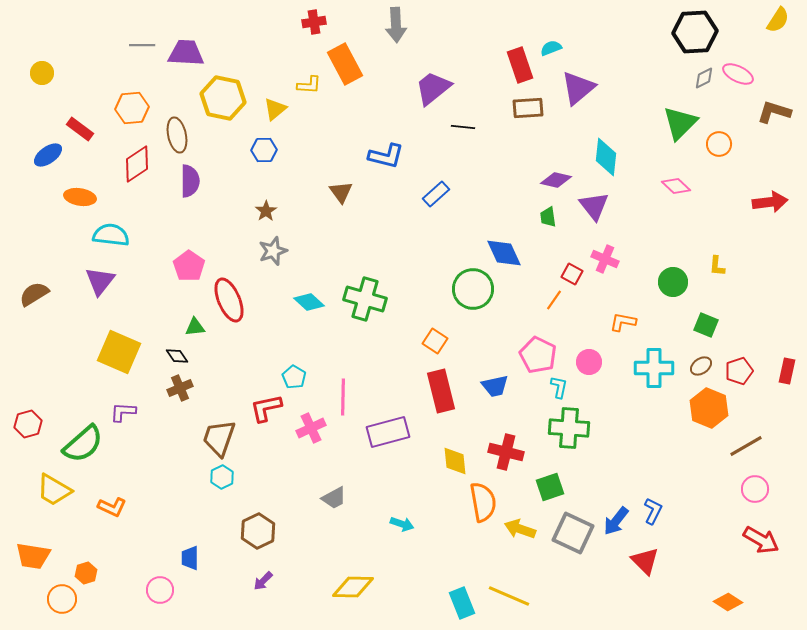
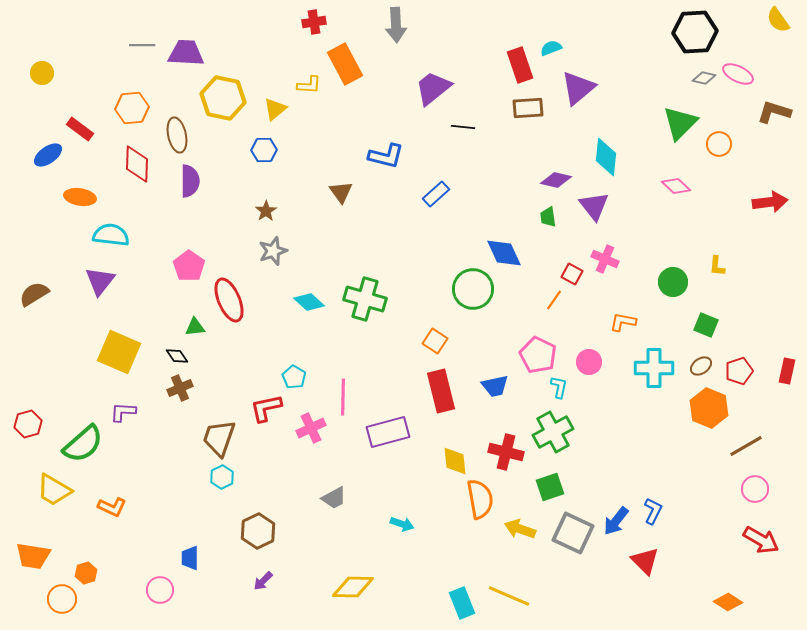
yellow semicircle at (778, 20): rotated 112 degrees clockwise
gray diamond at (704, 78): rotated 40 degrees clockwise
red diamond at (137, 164): rotated 54 degrees counterclockwise
green cross at (569, 428): moved 16 px left, 4 px down; rotated 33 degrees counterclockwise
orange semicircle at (483, 502): moved 3 px left, 3 px up
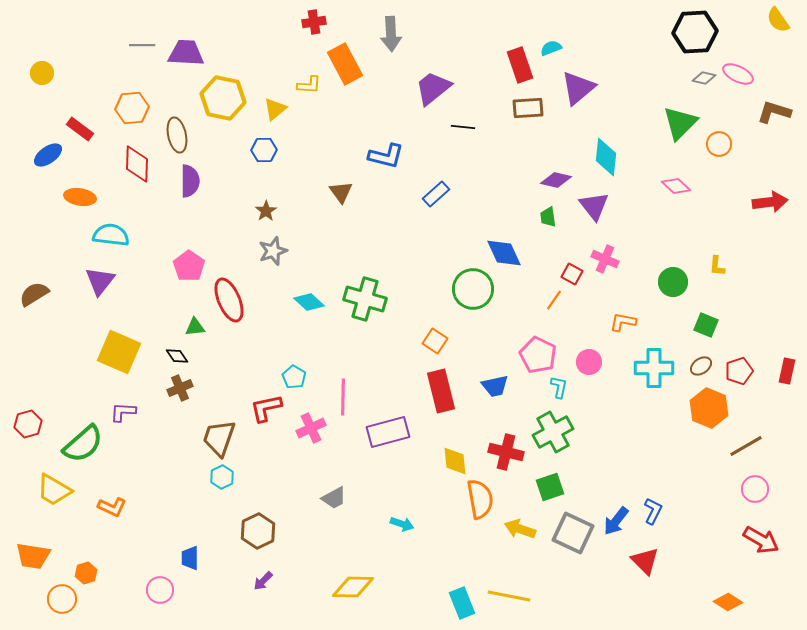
gray arrow at (396, 25): moved 5 px left, 9 px down
yellow line at (509, 596): rotated 12 degrees counterclockwise
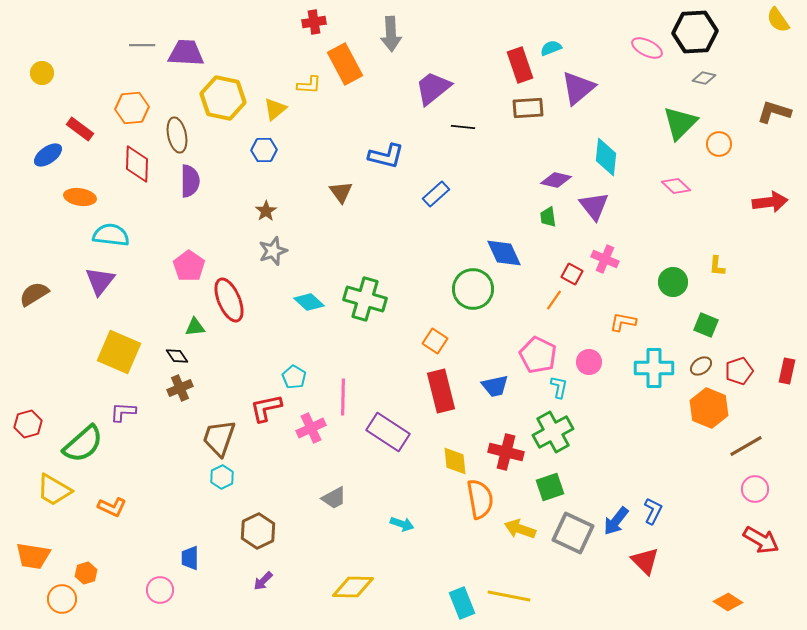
pink ellipse at (738, 74): moved 91 px left, 26 px up
purple rectangle at (388, 432): rotated 48 degrees clockwise
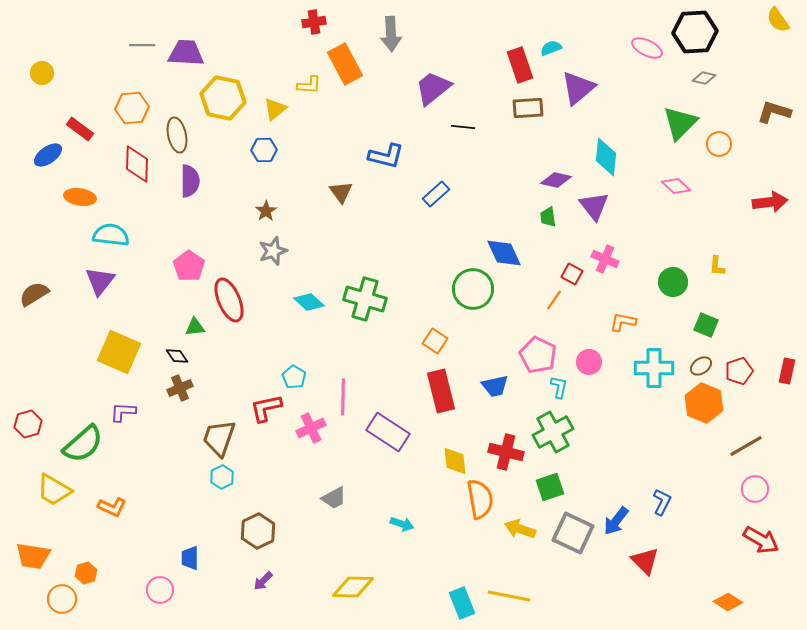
orange hexagon at (709, 408): moved 5 px left, 5 px up
blue L-shape at (653, 511): moved 9 px right, 9 px up
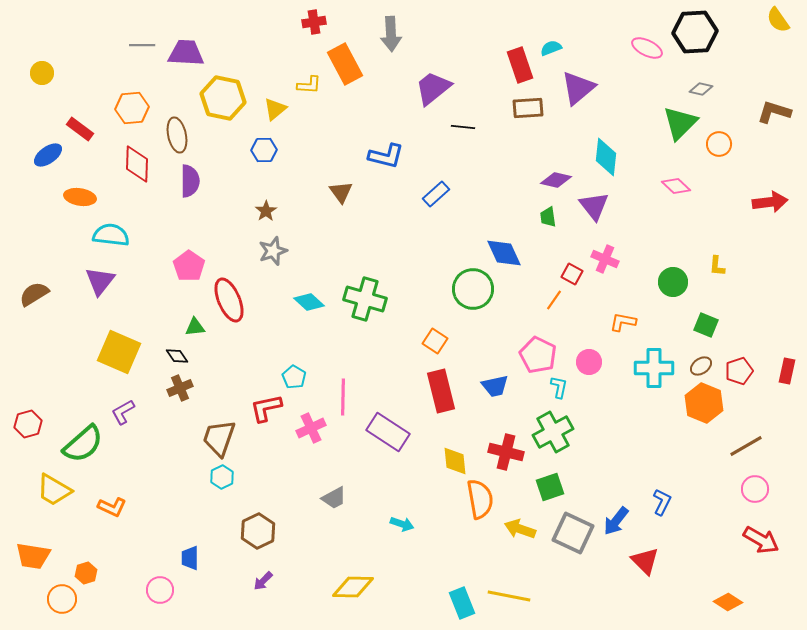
gray diamond at (704, 78): moved 3 px left, 11 px down
purple L-shape at (123, 412): rotated 32 degrees counterclockwise
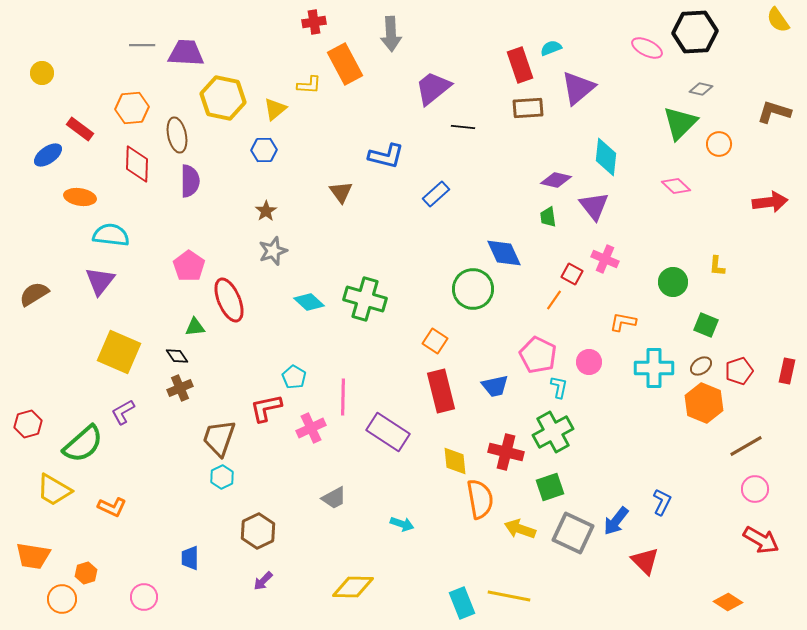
pink circle at (160, 590): moved 16 px left, 7 px down
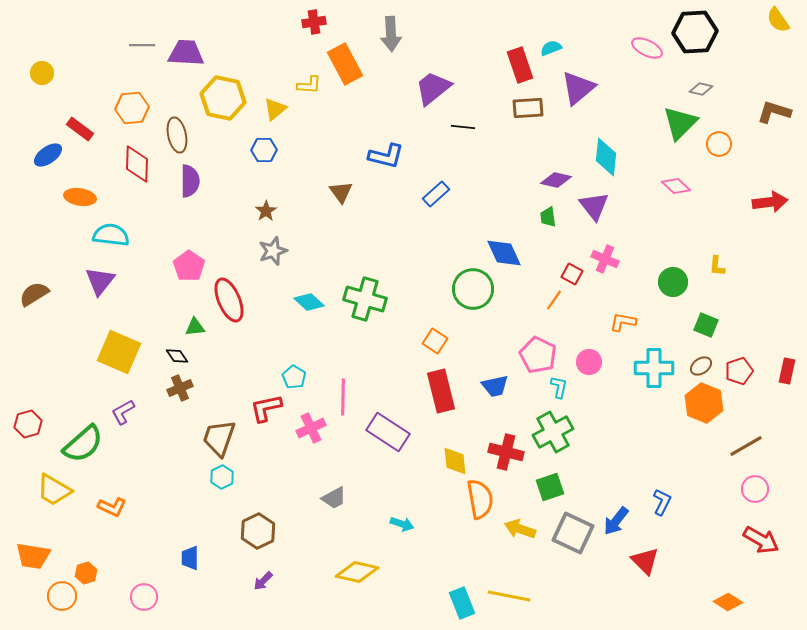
yellow diamond at (353, 587): moved 4 px right, 15 px up; rotated 12 degrees clockwise
orange circle at (62, 599): moved 3 px up
